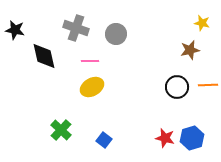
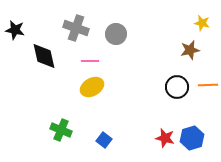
green cross: rotated 20 degrees counterclockwise
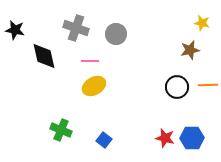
yellow ellipse: moved 2 px right, 1 px up
blue hexagon: rotated 15 degrees clockwise
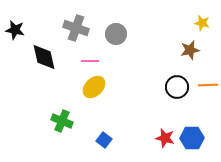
black diamond: moved 1 px down
yellow ellipse: moved 1 px down; rotated 15 degrees counterclockwise
green cross: moved 1 px right, 9 px up
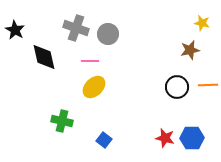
black star: rotated 18 degrees clockwise
gray circle: moved 8 px left
green cross: rotated 10 degrees counterclockwise
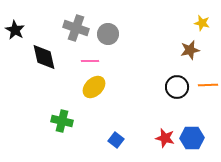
blue square: moved 12 px right
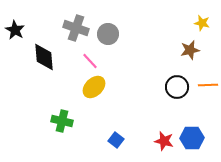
black diamond: rotated 8 degrees clockwise
pink line: rotated 48 degrees clockwise
red star: moved 1 px left, 3 px down
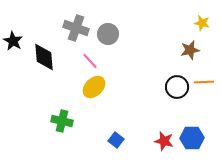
black star: moved 2 px left, 11 px down
orange line: moved 4 px left, 3 px up
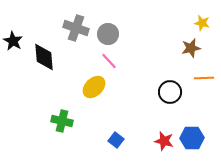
brown star: moved 1 px right, 2 px up
pink line: moved 19 px right
orange line: moved 4 px up
black circle: moved 7 px left, 5 px down
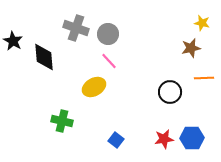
yellow ellipse: rotated 15 degrees clockwise
red star: moved 2 px up; rotated 24 degrees counterclockwise
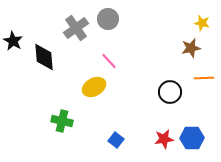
gray cross: rotated 35 degrees clockwise
gray circle: moved 15 px up
